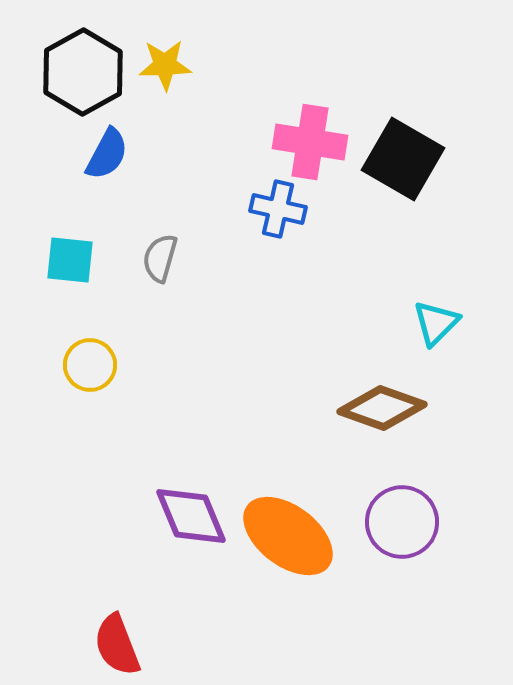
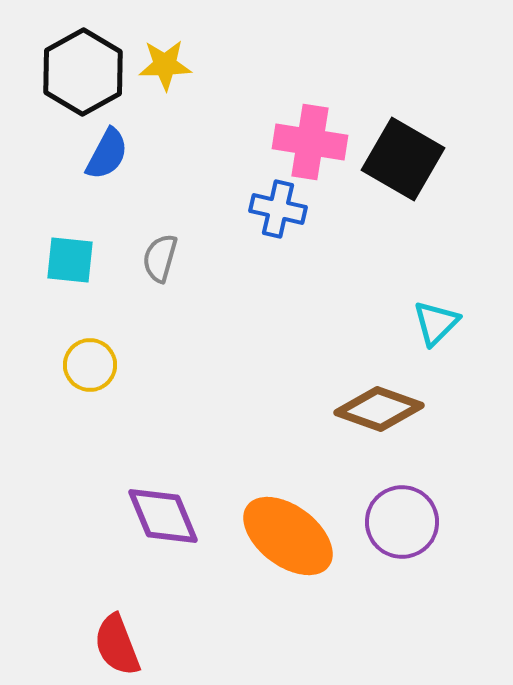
brown diamond: moved 3 px left, 1 px down
purple diamond: moved 28 px left
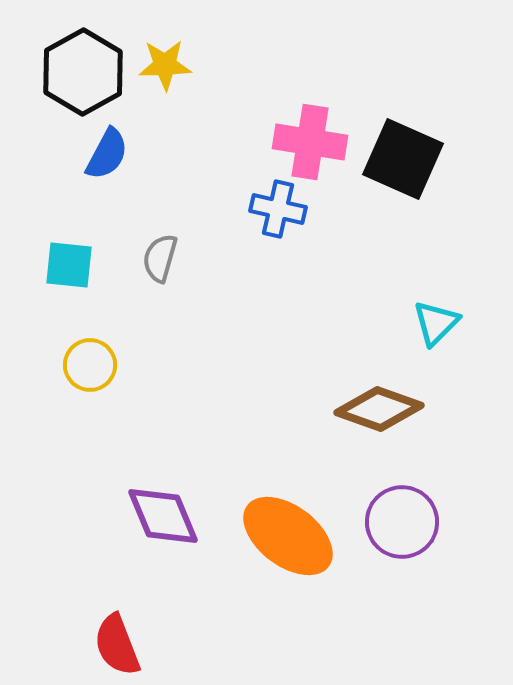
black square: rotated 6 degrees counterclockwise
cyan square: moved 1 px left, 5 px down
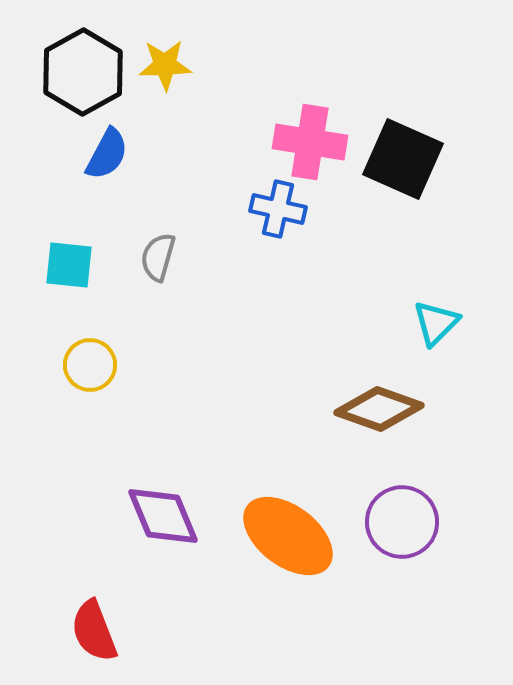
gray semicircle: moved 2 px left, 1 px up
red semicircle: moved 23 px left, 14 px up
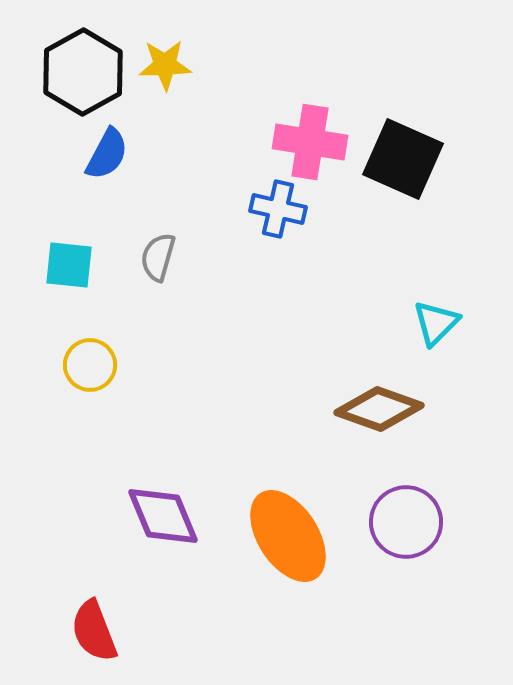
purple circle: moved 4 px right
orange ellipse: rotated 20 degrees clockwise
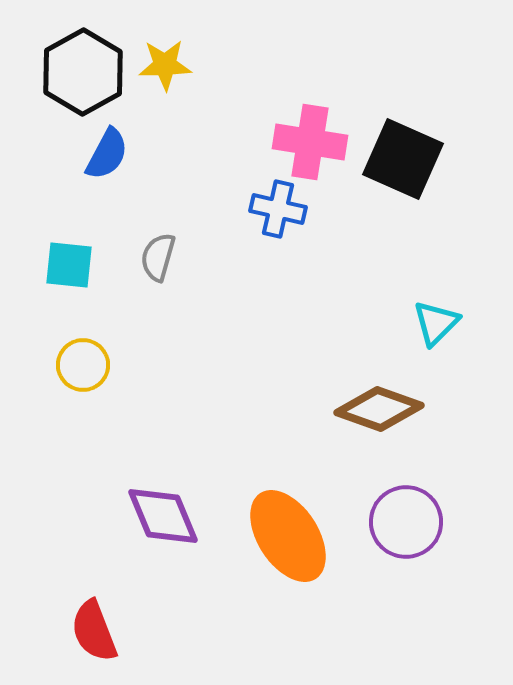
yellow circle: moved 7 px left
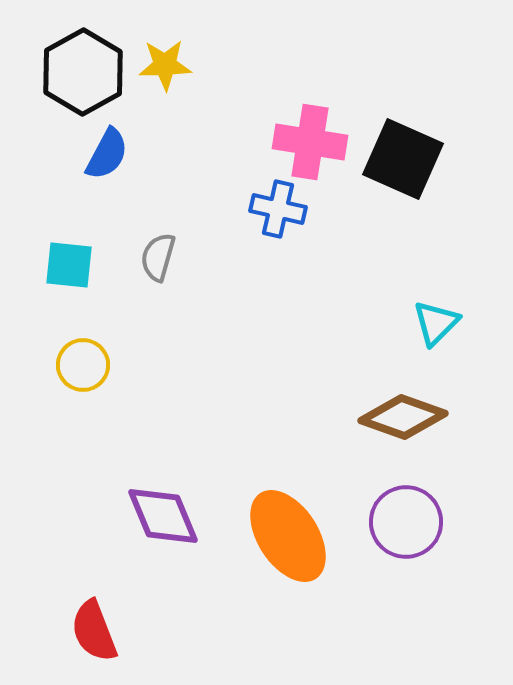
brown diamond: moved 24 px right, 8 px down
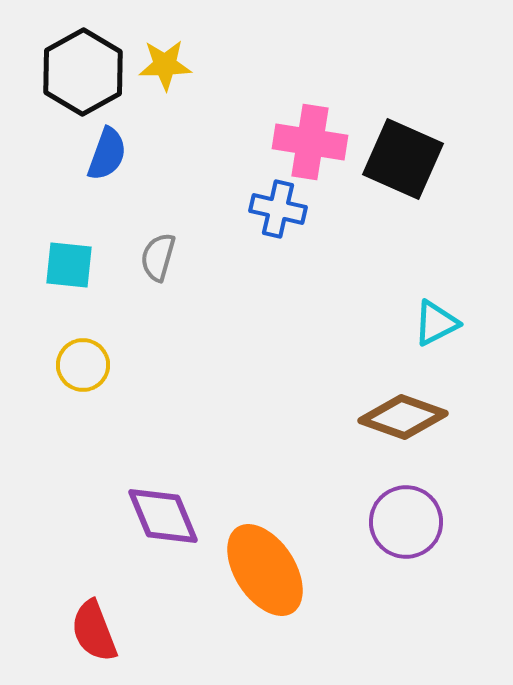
blue semicircle: rotated 8 degrees counterclockwise
cyan triangle: rotated 18 degrees clockwise
orange ellipse: moved 23 px left, 34 px down
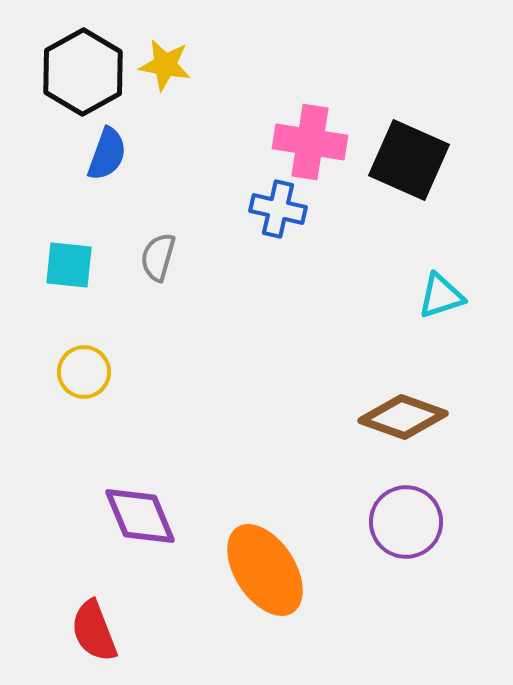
yellow star: rotated 12 degrees clockwise
black square: moved 6 px right, 1 px down
cyan triangle: moved 5 px right, 27 px up; rotated 9 degrees clockwise
yellow circle: moved 1 px right, 7 px down
purple diamond: moved 23 px left
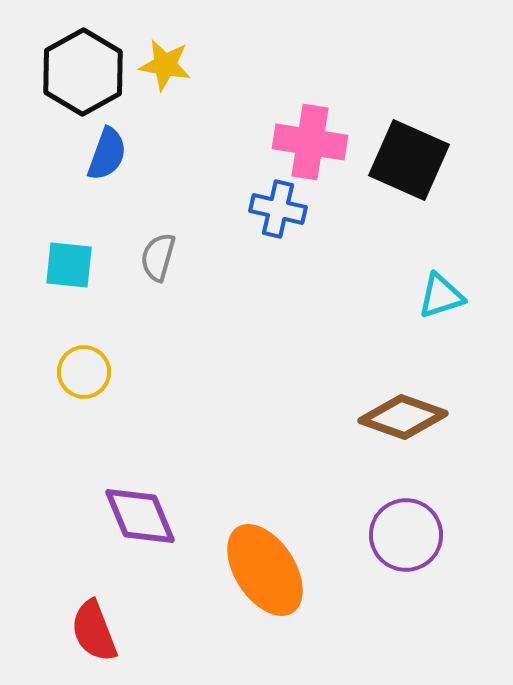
purple circle: moved 13 px down
